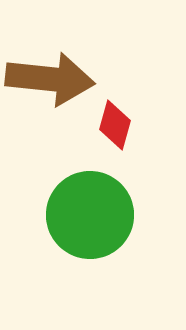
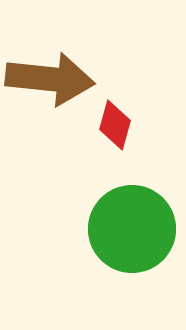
green circle: moved 42 px right, 14 px down
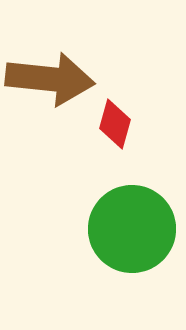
red diamond: moved 1 px up
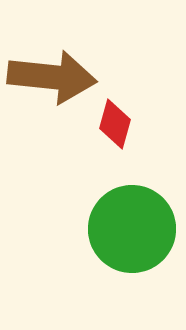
brown arrow: moved 2 px right, 2 px up
